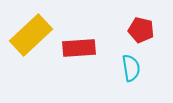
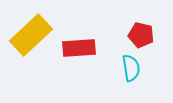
red pentagon: moved 5 px down
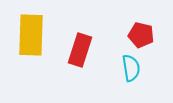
yellow rectangle: rotated 45 degrees counterclockwise
red rectangle: moved 1 px right, 2 px down; rotated 68 degrees counterclockwise
